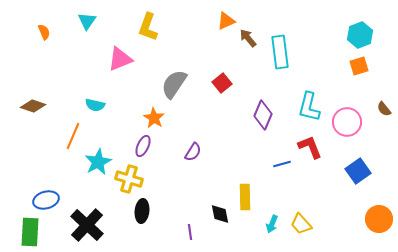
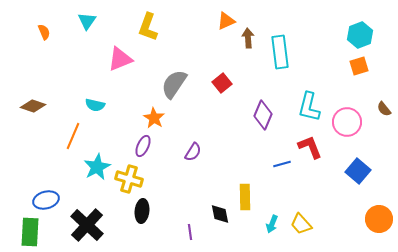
brown arrow: rotated 36 degrees clockwise
cyan star: moved 1 px left, 5 px down
blue square: rotated 15 degrees counterclockwise
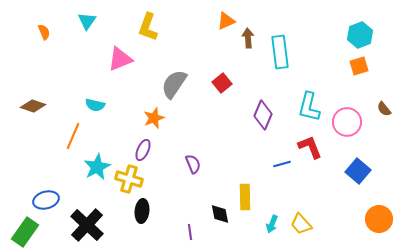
orange star: rotated 20 degrees clockwise
purple ellipse: moved 4 px down
purple semicircle: moved 12 px down; rotated 54 degrees counterclockwise
green rectangle: moved 5 px left; rotated 32 degrees clockwise
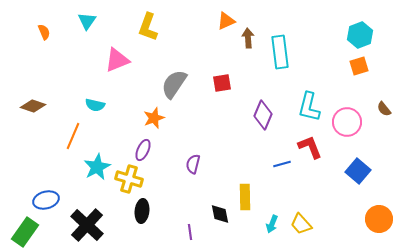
pink triangle: moved 3 px left, 1 px down
red square: rotated 30 degrees clockwise
purple semicircle: rotated 144 degrees counterclockwise
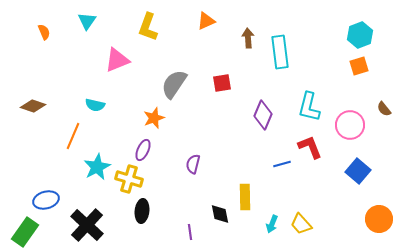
orange triangle: moved 20 px left
pink circle: moved 3 px right, 3 px down
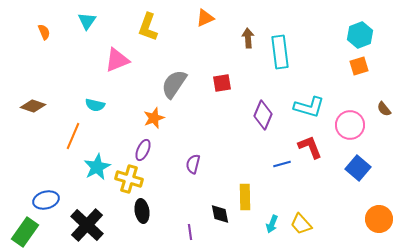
orange triangle: moved 1 px left, 3 px up
cyan L-shape: rotated 88 degrees counterclockwise
blue square: moved 3 px up
black ellipse: rotated 15 degrees counterclockwise
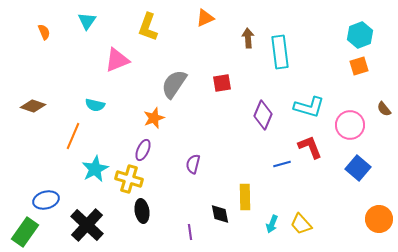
cyan star: moved 2 px left, 2 px down
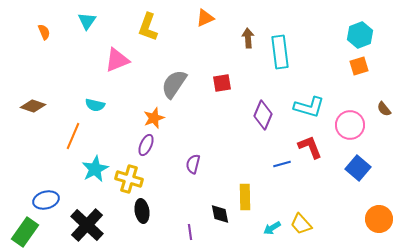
purple ellipse: moved 3 px right, 5 px up
cyan arrow: moved 4 px down; rotated 36 degrees clockwise
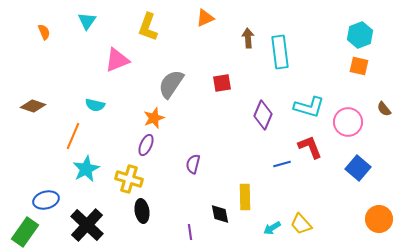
orange square: rotated 30 degrees clockwise
gray semicircle: moved 3 px left
pink circle: moved 2 px left, 3 px up
cyan star: moved 9 px left
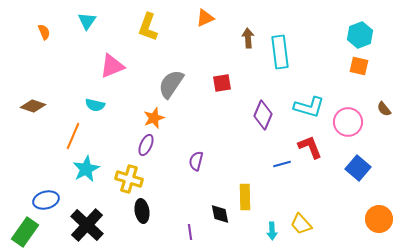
pink triangle: moved 5 px left, 6 px down
purple semicircle: moved 3 px right, 3 px up
cyan arrow: moved 3 px down; rotated 60 degrees counterclockwise
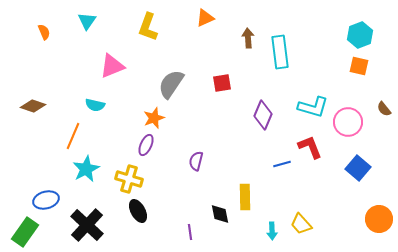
cyan L-shape: moved 4 px right
black ellipse: moved 4 px left; rotated 20 degrees counterclockwise
